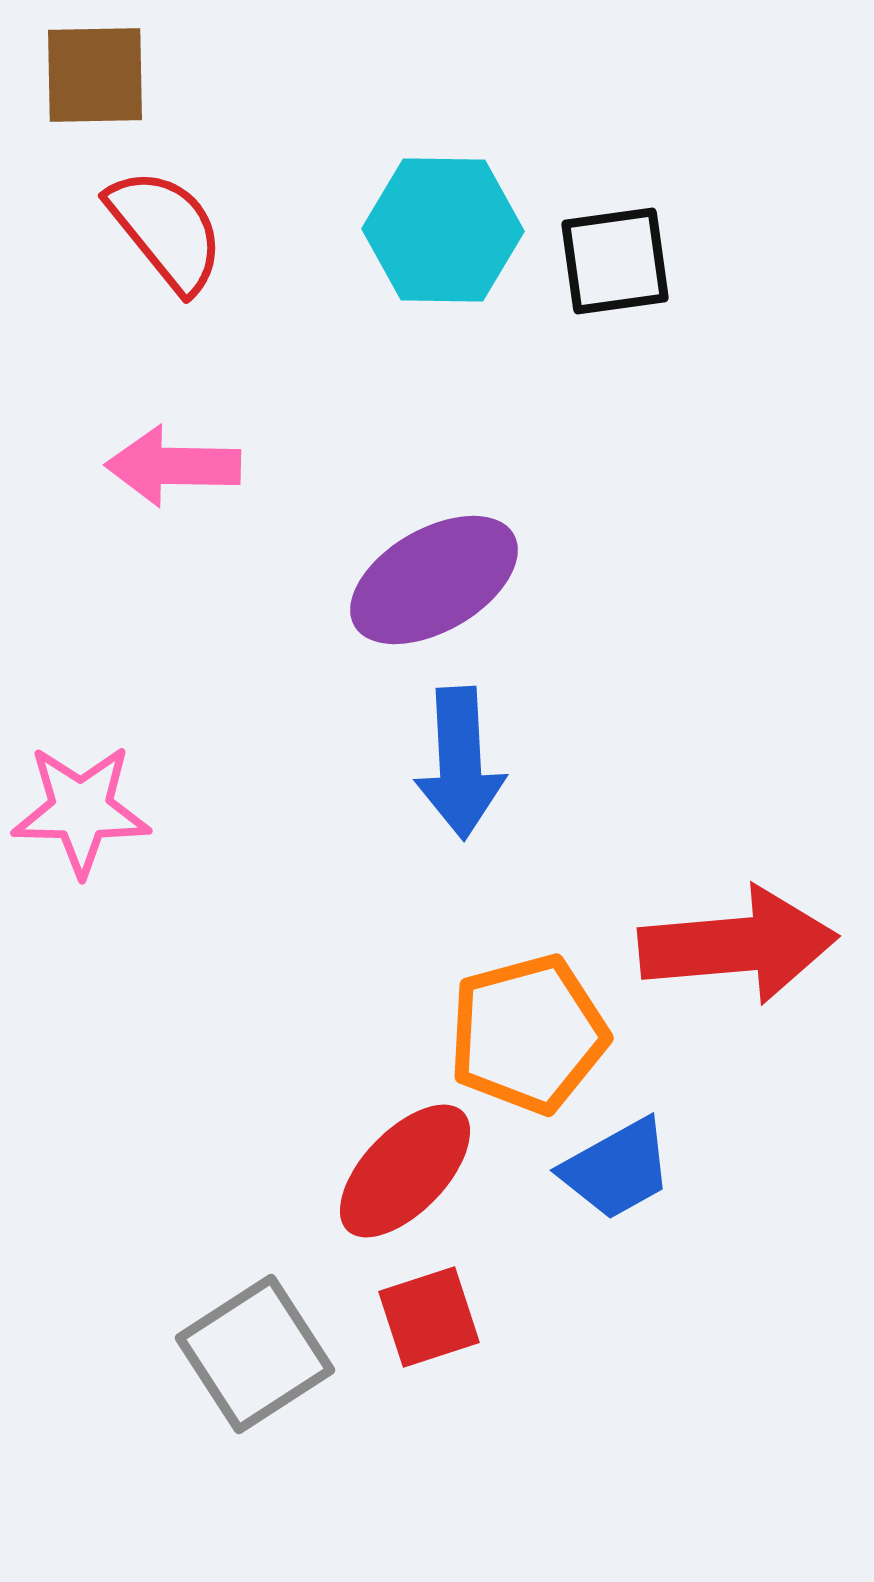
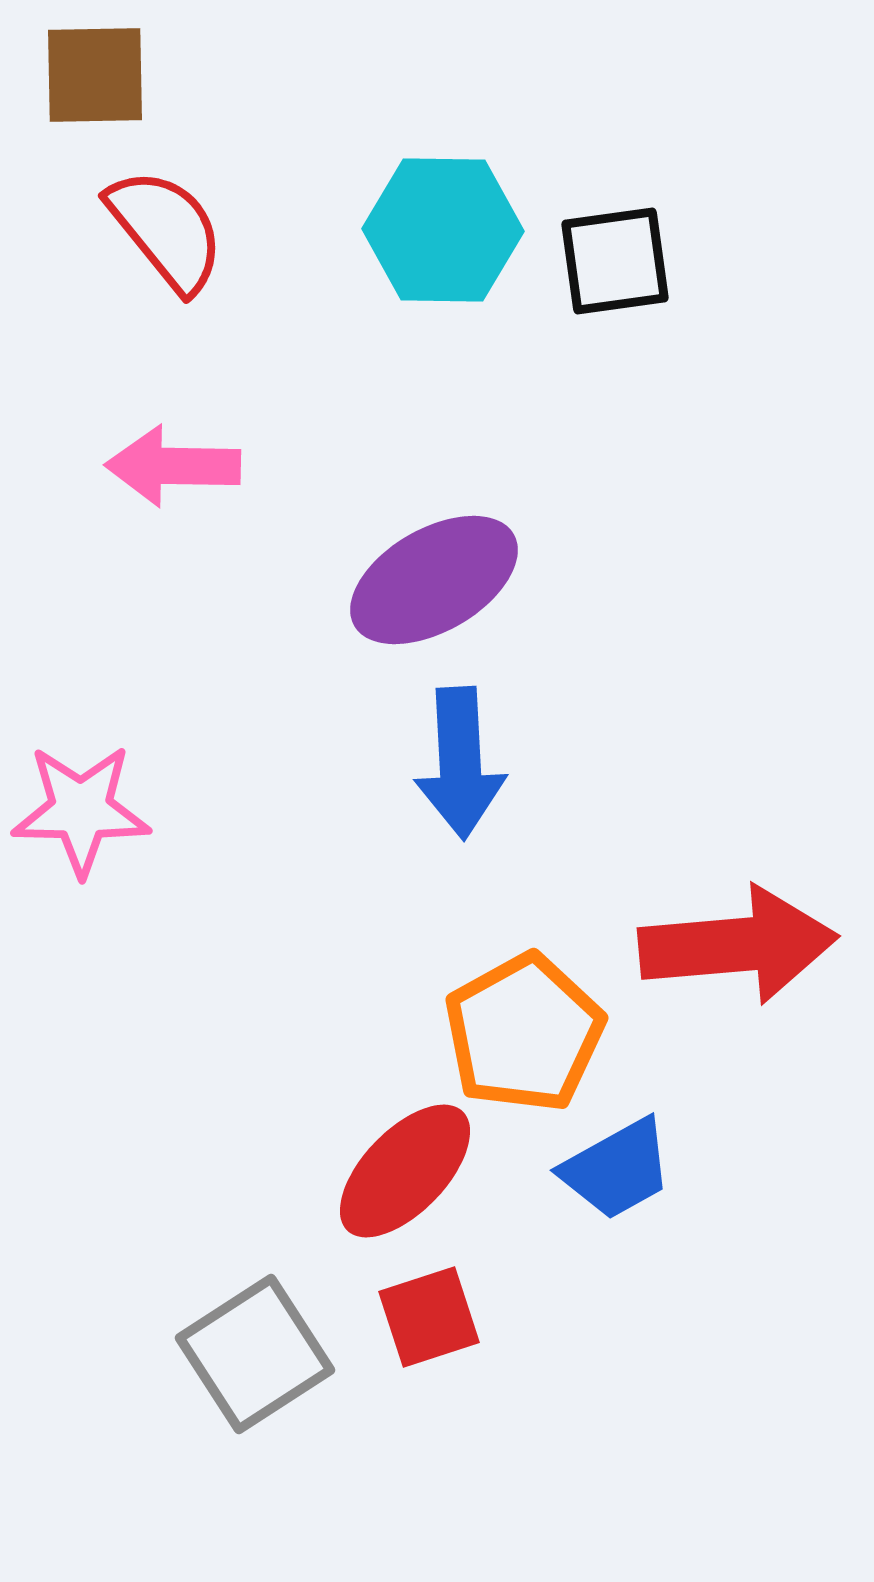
orange pentagon: moved 4 px left, 1 px up; rotated 14 degrees counterclockwise
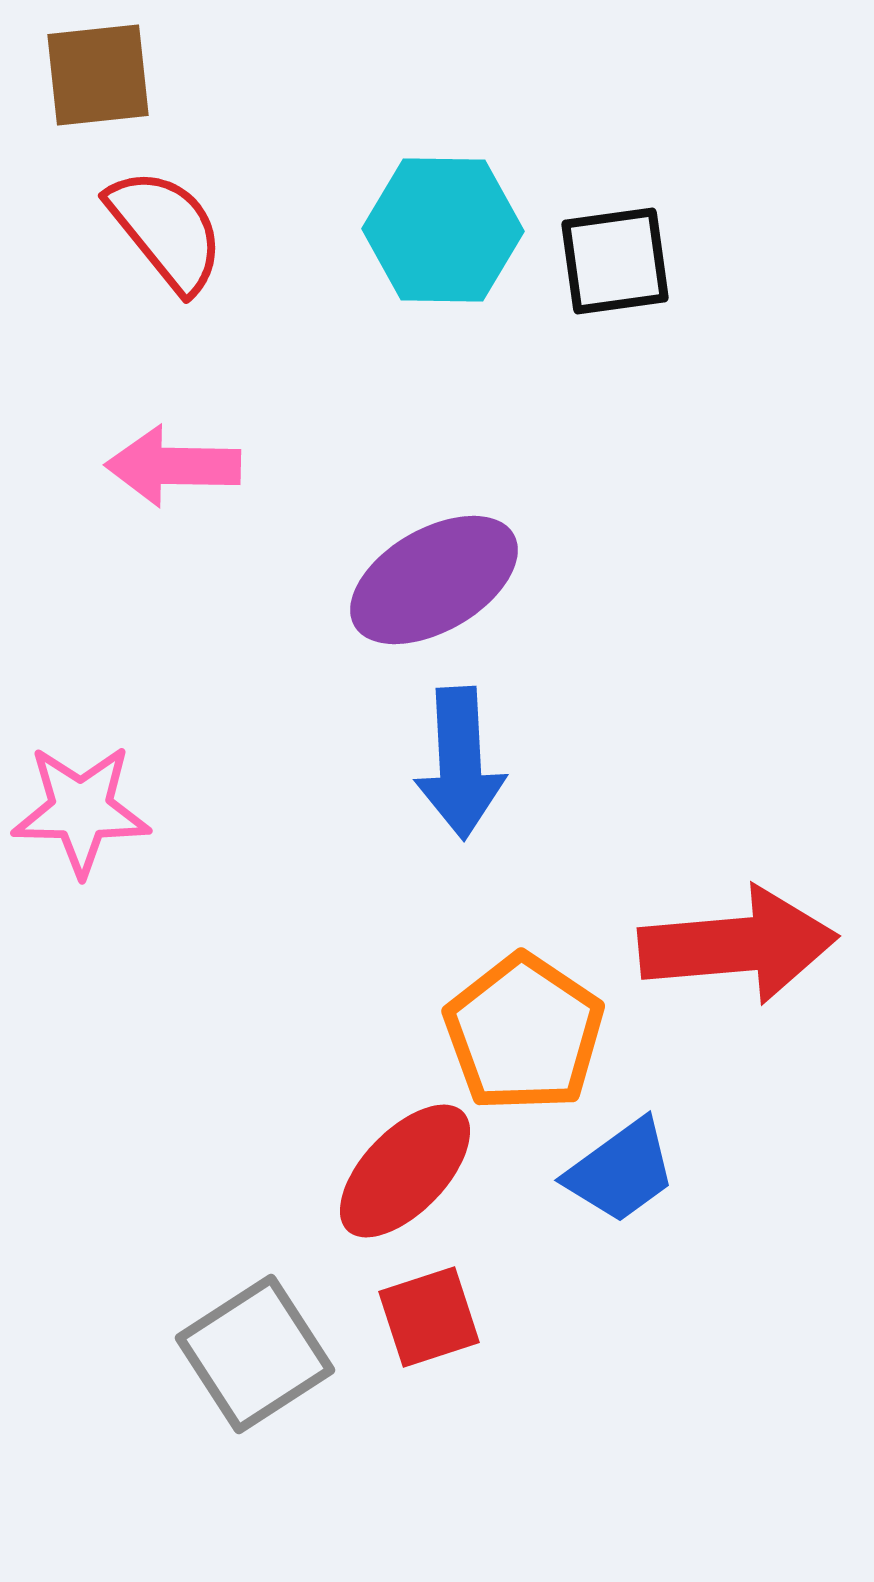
brown square: moved 3 px right; rotated 5 degrees counterclockwise
orange pentagon: rotated 9 degrees counterclockwise
blue trapezoid: moved 4 px right, 2 px down; rotated 7 degrees counterclockwise
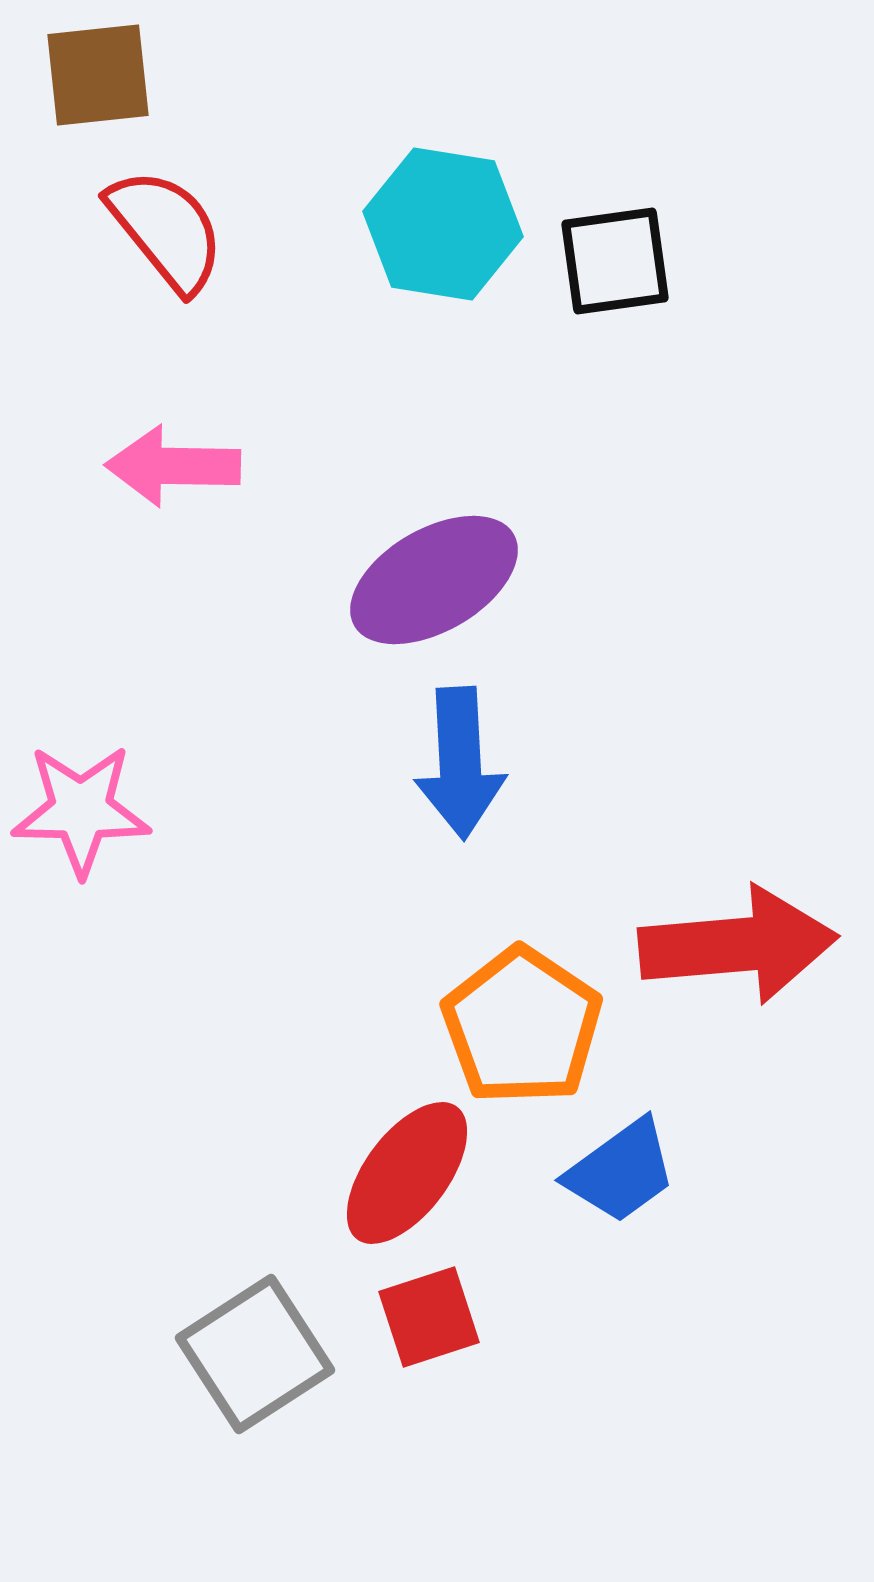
cyan hexagon: moved 6 px up; rotated 8 degrees clockwise
orange pentagon: moved 2 px left, 7 px up
red ellipse: moved 2 px right, 2 px down; rotated 7 degrees counterclockwise
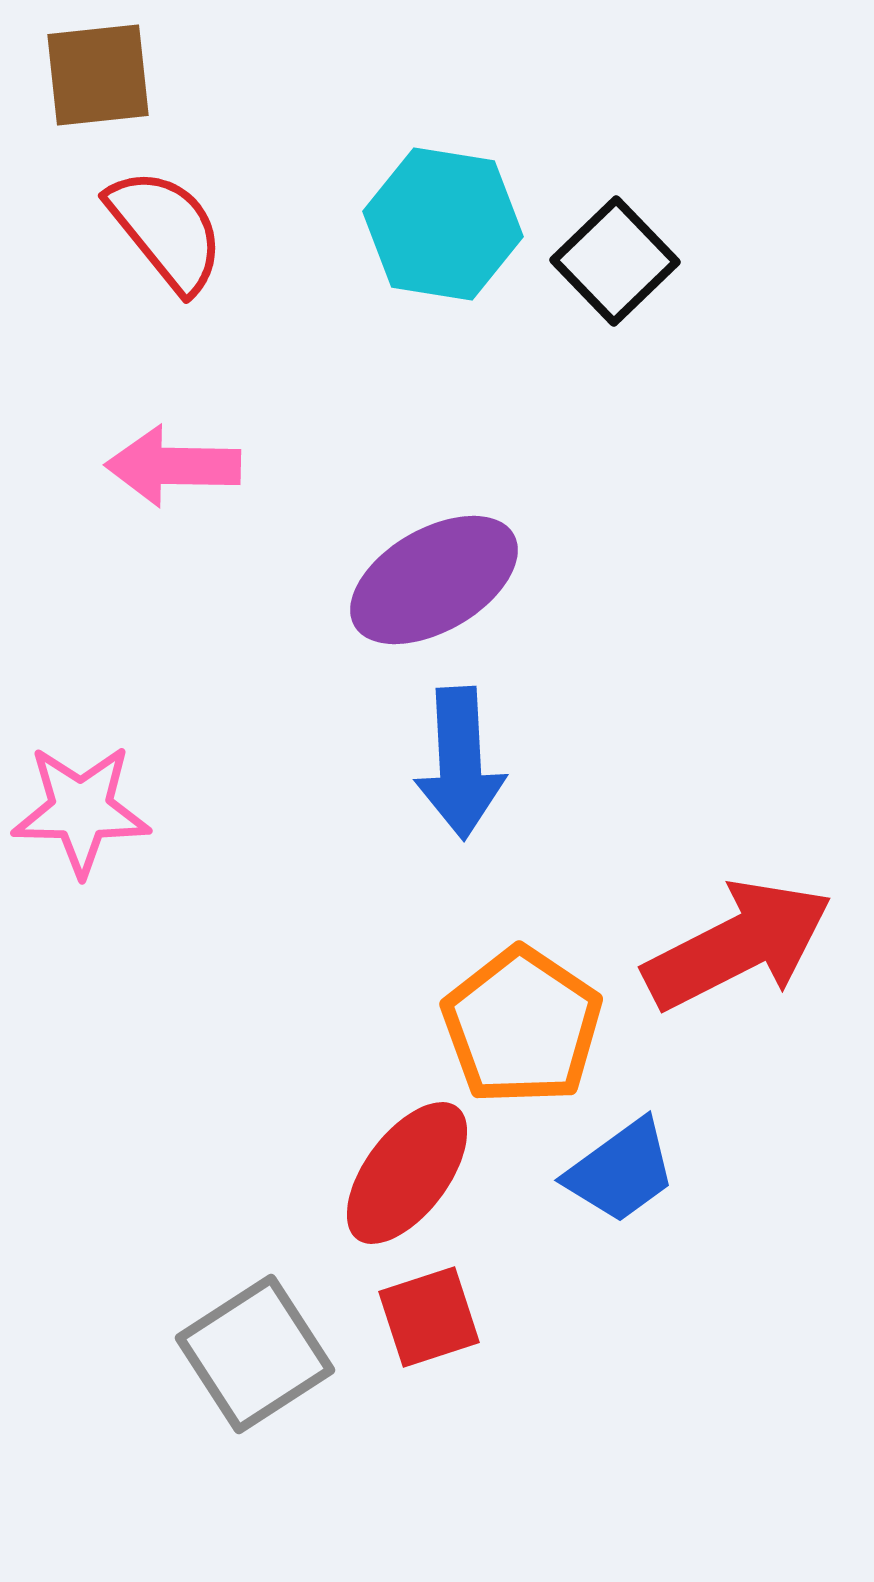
black square: rotated 36 degrees counterclockwise
red arrow: rotated 22 degrees counterclockwise
